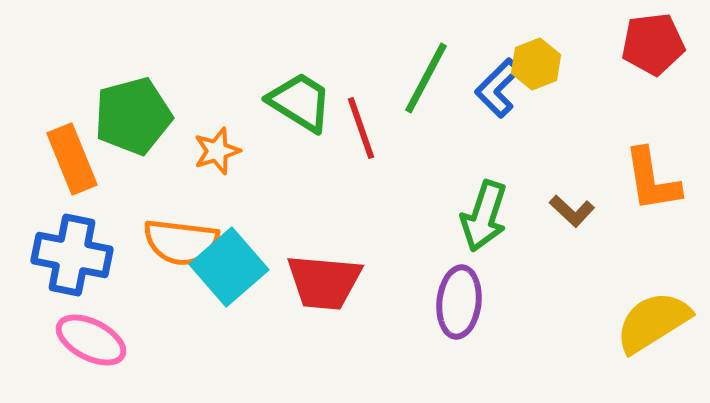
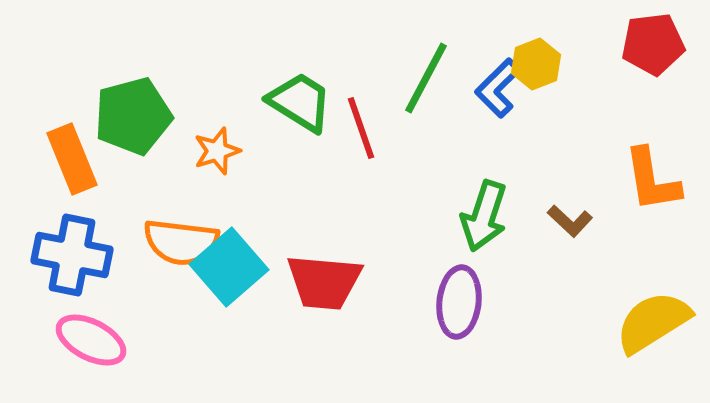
brown L-shape: moved 2 px left, 10 px down
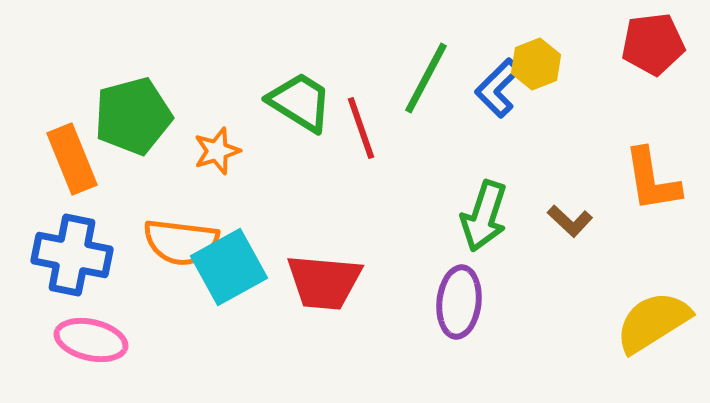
cyan square: rotated 12 degrees clockwise
pink ellipse: rotated 14 degrees counterclockwise
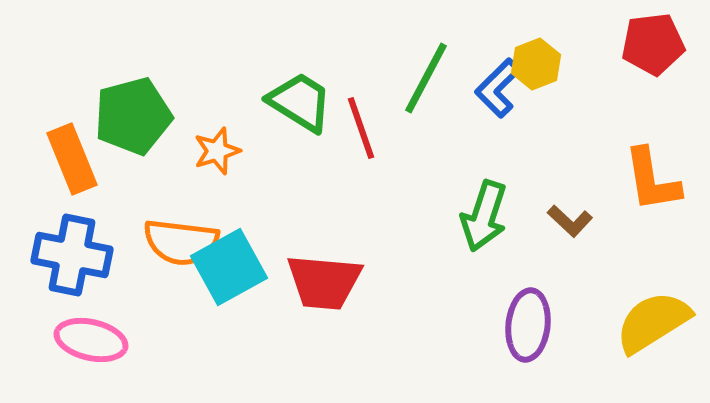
purple ellipse: moved 69 px right, 23 px down
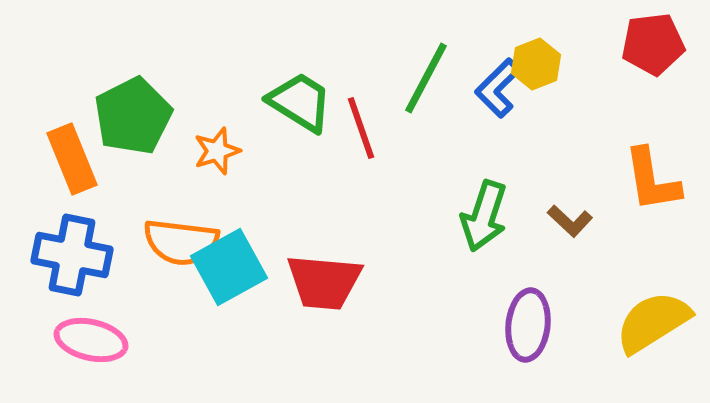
green pentagon: rotated 12 degrees counterclockwise
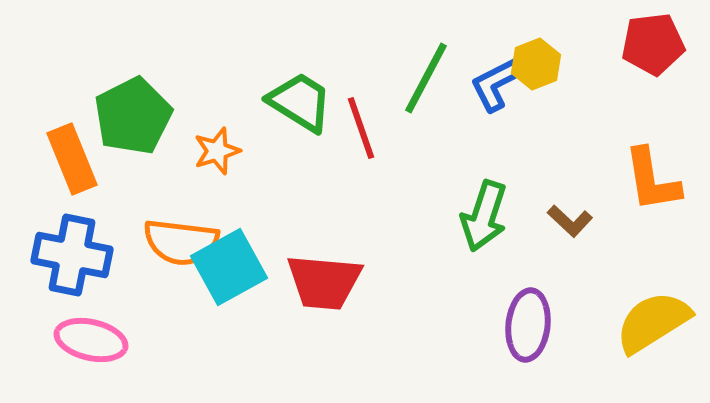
blue L-shape: moved 2 px left, 4 px up; rotated 18 degrees clockwise
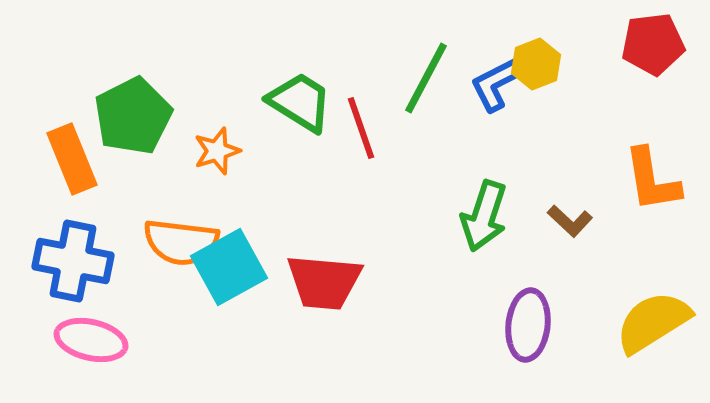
blue cross: moved 1 px right, 6 px down
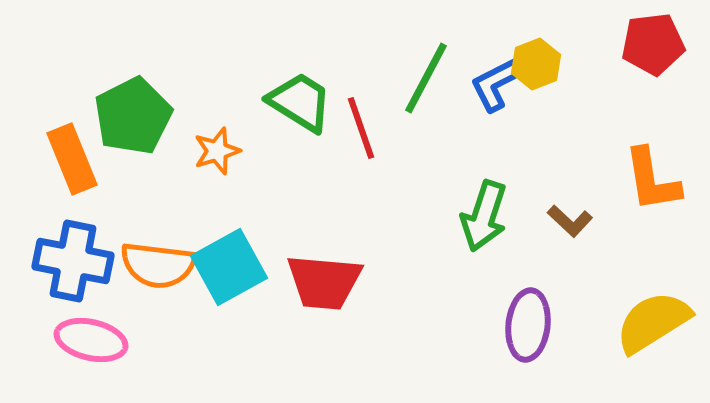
orange semicircle: moved 23 px left, 23 px down
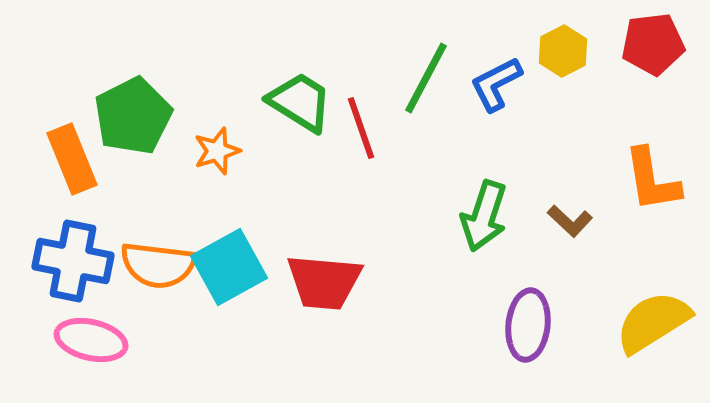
yellow hexagon: moved 27 px right, 13 px up; rotated 6 degrees counterclockwise
